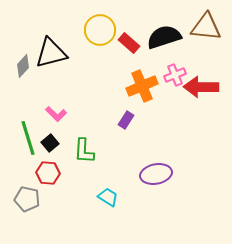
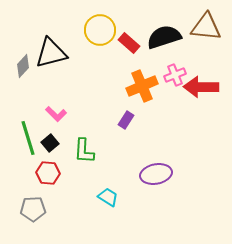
gray pentagon: moved 6 px right, 10 px down; rotated 15 degrees counterclockwise
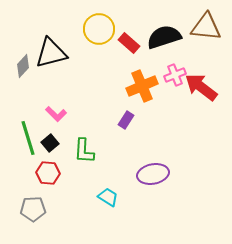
yellow circle: moved 1 px left, 1 px up
red arrow: rotated 36 degrees clockwise
purple ellipse: moved 3 px left
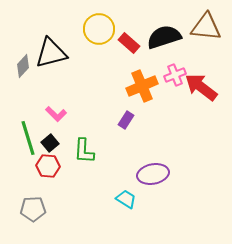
red hexagon: moved 7 px up
cyan trapezoid: moved 18 px right, 2 px down
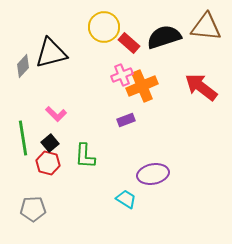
yellow circle: moved 5 px right, 2 px up
pink cross: moved 53 px left
purple rectangle: rotated 36 degrees clockwise
green line: moved 5 px left; rotated 8 degrees clockwise
green L-shape: moved 1 px right, 5 px down
red hexagon: moved 3 px up; rotated 10 degrees clockwise
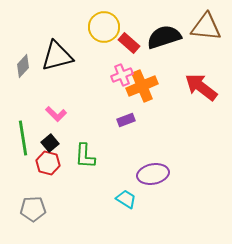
black triangle: moved 6 px right, 3 px down
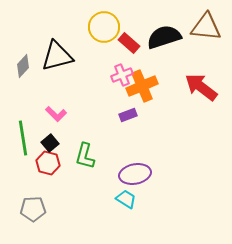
purple rectangle: moved 2 px right, 5 px up
green L-shape: rotated 12 degrees clockwise
purple ellipse: moved 18 px left
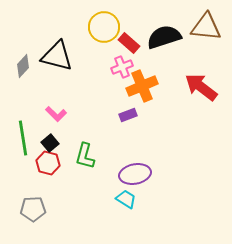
black triangle: rotated 28 degrees clockwise
pink cross: moved 8 px up
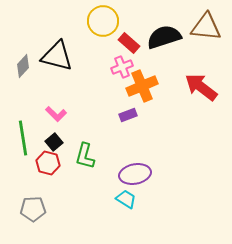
yellow circle: moved 1 px left, 6 px up
black square: moved 4 px right, 1 px up
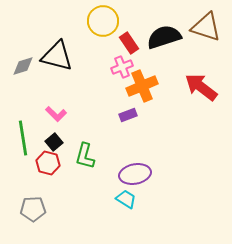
brown triangle: rotated 12 degrees clockwise
red rectangle: rotated 15 degrees clockwise
gray diamond: rotated 30 degrees clockwise
